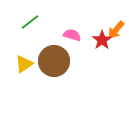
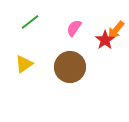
pink semicircle: moved 2 px right, 7 px up; rotated 72 degrees counterclockwise
red star: moved 3 px right
brown circle: moved 16 px right, 6 px down
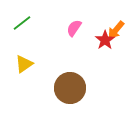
green line: moved 8 px left, 1 px down
brown circle: moved 21 px down
